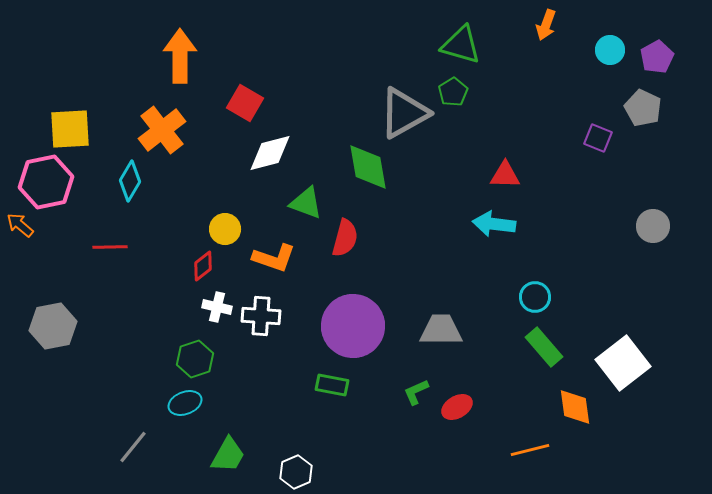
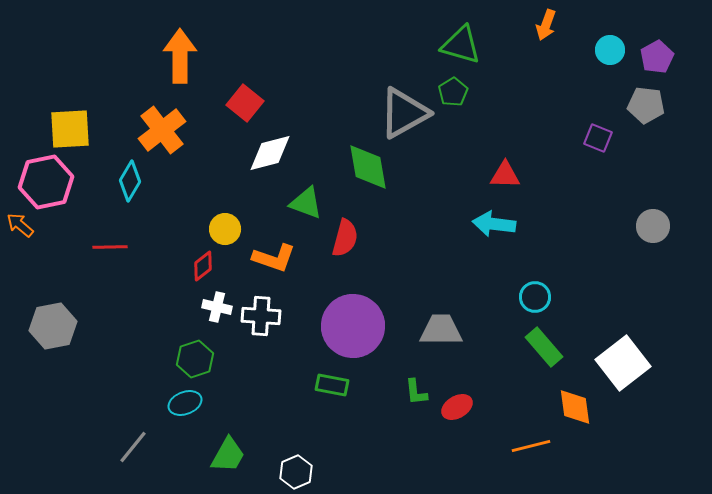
red square at (245, 103): rotated 9 degrees clockwise
gray pentagon at (643, 108): moved 3 px right, 3 px up; rotated 18 degrees counterclockwise
green L-shape at (416, 392): rotated 72 degrees counterclockwise
orange line at (530, 450): moved 1 px right, 4 px up
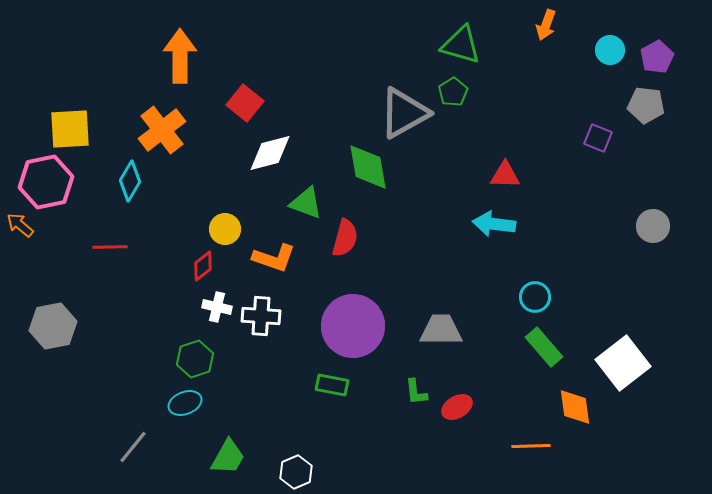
orange line at (531, 446): rotated 12 degrees clockwise
green trapezoid at (228, 455): moved 2 px down
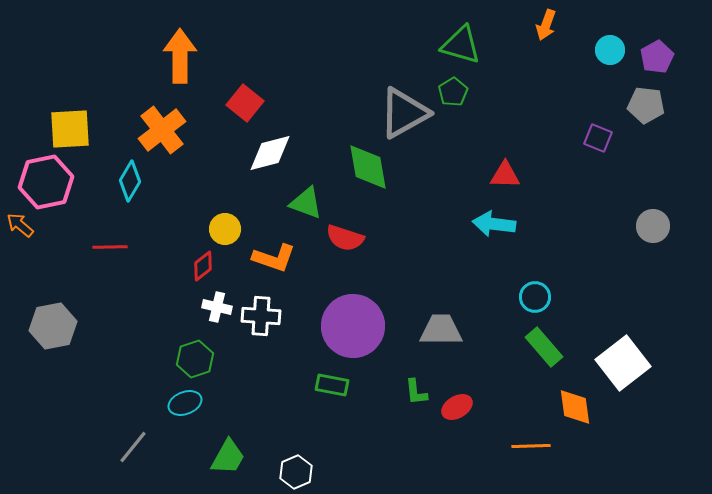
red semicircle at (345, 238): rotated 93 degrees clockwise
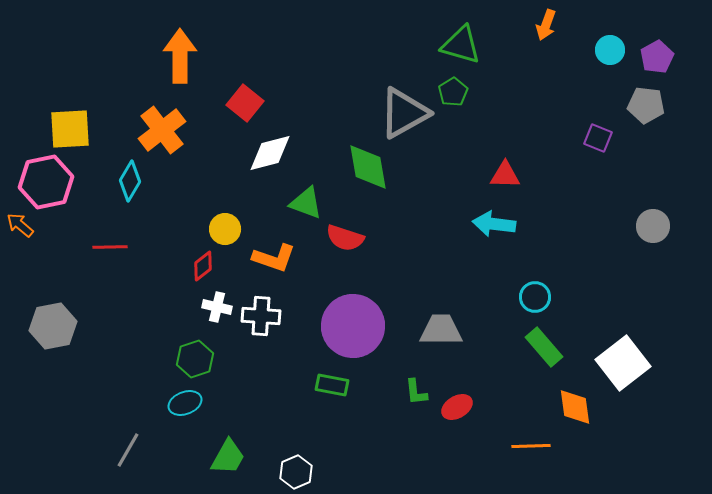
gray line at (133, 447): moved 5 px left, 3 px down; rotated 9 degrees counterclockwise
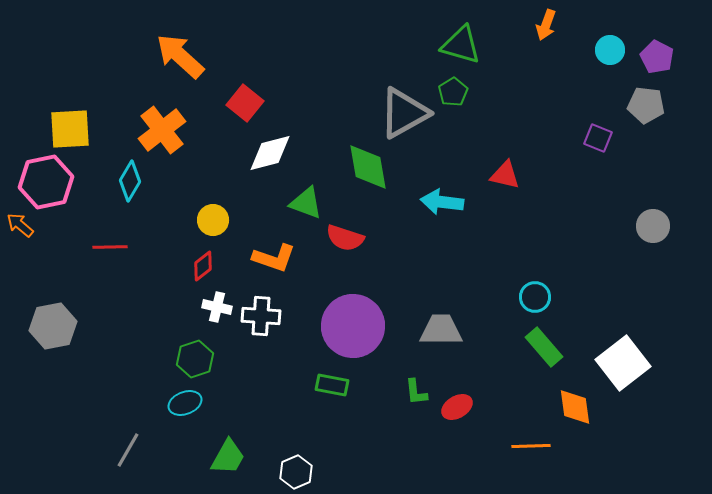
orange arrow at (180, 56): rotated 48 degrees counterclockwise
purple pentagon at (657, 57): rotated 16 degrees counterclockwise
red triangle at (505, 175): rotated 12 degrees clockwise
cyan arrow at (494, 224): moved 52 px left, 22 px up
yellow circle at (225, 229): moved 12 px left, 9 px up
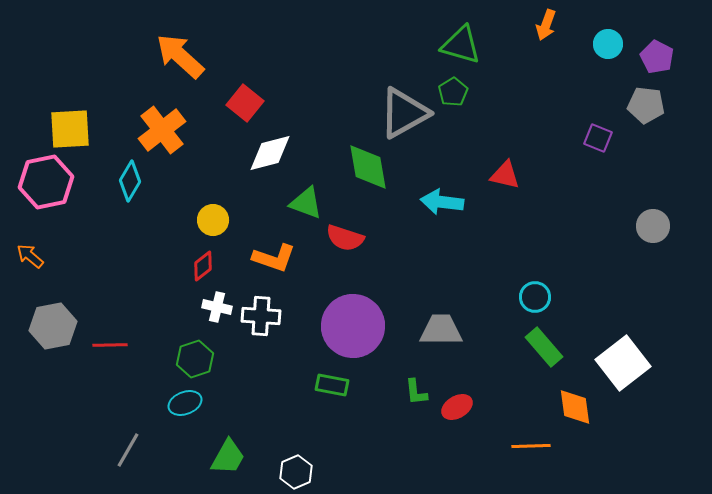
cyan circle at (610, 50): moved 2 px left, 6 px up
orange arrow at (20, 225): moved 10 px right, 31 px down
red line at (110, 247): moved 98 px down
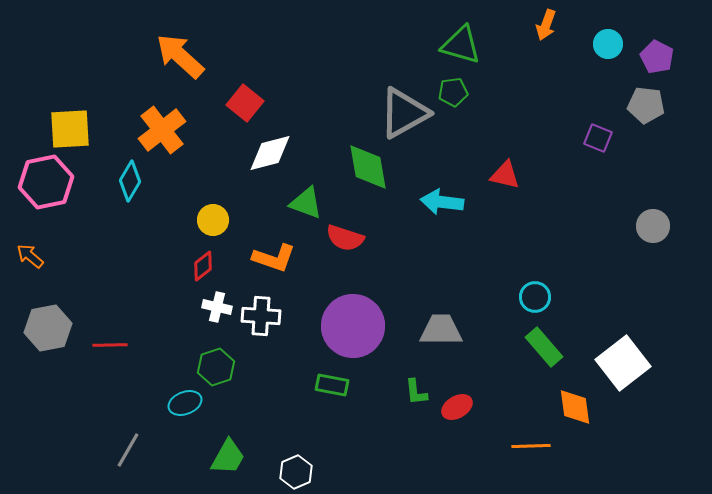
green pentagon at (453, 92): rotated 24 degrees clockwise
gray hexagon at (53, 326): moved 5 px left, 2 px down
green hexagon at (195, 359): moved 21 px right, 8 px down
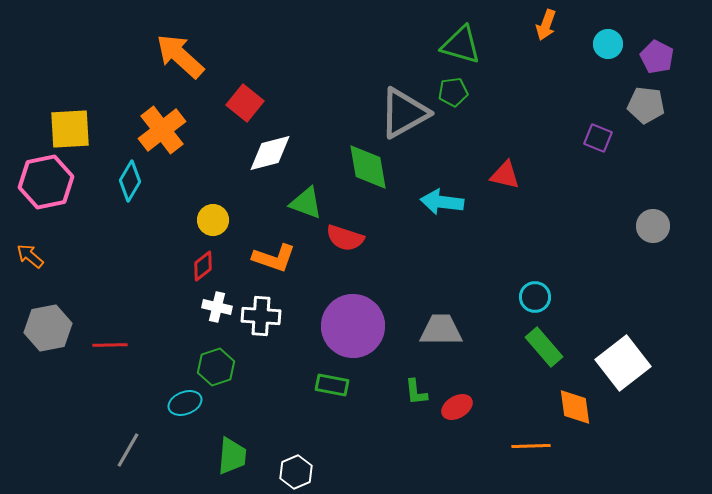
green trapezoid at (228, 457): moved 4 px right, 1 px up; rotated 24 degrees counterclockwise
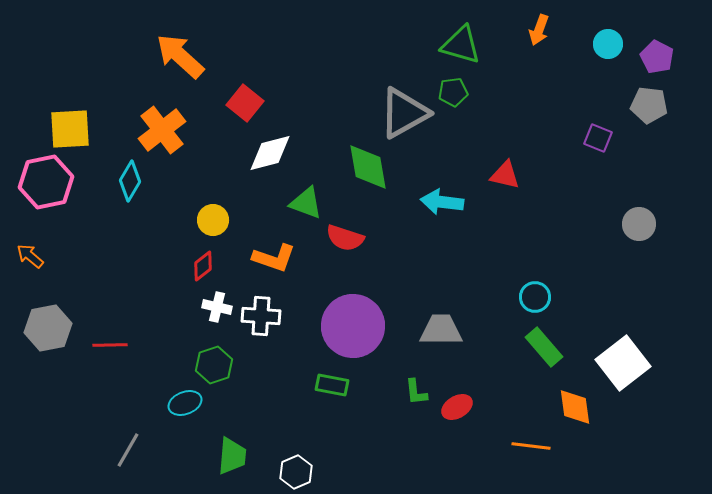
orange arrow at (546, 25): moved 7 px left, 5 px down
gray pentagon at (646, 105): moved 3 px right
gray circle at (653, 226): moved 14 px left, 2 px up
green hexagon at (216, 367): moved 2 px left, 2 px up
orange line at (531, 446): rotated 9 degrees clockwise
